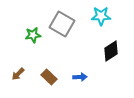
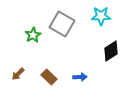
green star: rotated 21 degrees counterclockwise
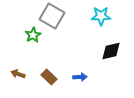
gray square: moved 10 px left, 8 px up
black diamond: rotated 20 degrees clockwise
brown arrow: rotated 64 degrees clockwise
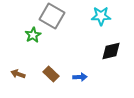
brown rectangle: moved 2 px right, 3 px up
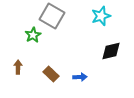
cyan star: rotated 18 degrees counterclockwise
brown arrow: moved 7 px up; rotated 72 degrees clockwise
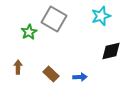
gray square: moved 2 px right, 3 px down
green star: moved 4 px left, 3 px up
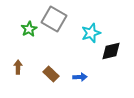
cyan star: moved 10 px left, 17 px down
green star: moved 3 px up
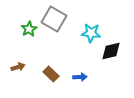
cyan star: rotated 24 degrees clockwise
brown arrow: rotated 72 degrees clockwise
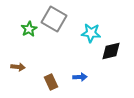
brown arrow: rotated 24 degrees clockwise
brown rectangle: moved 8 px down; rotated 21 degrees clockwise
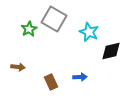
cyan star: moved 2 px left, 1 px up; rotated 18 degrees clockwise
